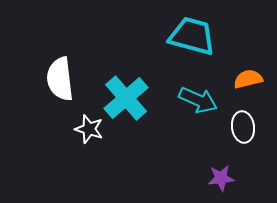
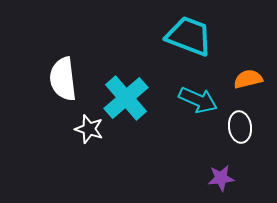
cyan trapezoid: moved 3 px left; rotated 6 degrees clockwise
white semicircle: moved 3 px right
white ellipse: moved 3 px left
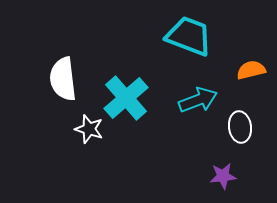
orange semicircle: moved 3 px right, 9 px up
cyan arrow: rotated 45 degrees counterclockwise
purple star: moved 2 px right, 2 px up
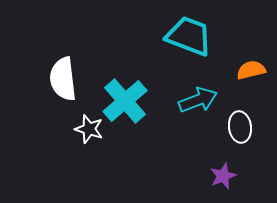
cyan cross: moved 1 px left, 3 px down
purple star: rotated 16 degrees counterclockwise
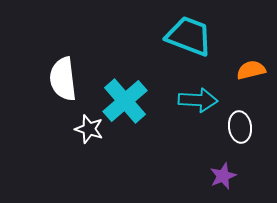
cyan arrow: rotated 24 degrees clockwise
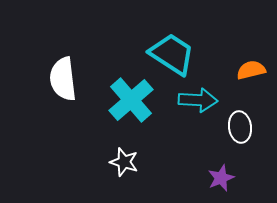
cyan trapezoid: moved 17 px left, 18 px down; rotated 12 degrees clockwise
cyan cross: moved 6 px right, 1 px up
white star: moved 35 px right, 33 px down
purple star: moved 2 px left, 2 px down
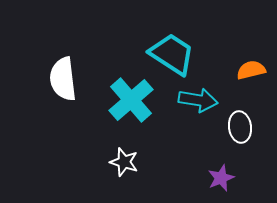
cyan arrow: rotated 6 degrees clockwise
